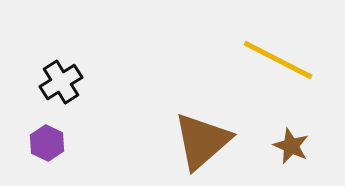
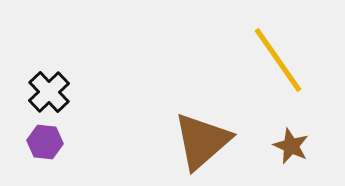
yellow line: rotated 28 degrees clockwise
black cross: moved 12 px left, 10 px down; rotated 12 degrees counterclockwise
purple hexagon: moved 2 px left, 1 px up; rotated 20 degrees counterclockwise
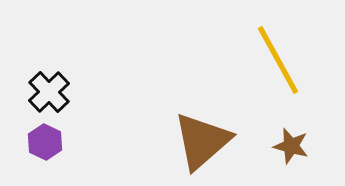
yellow line: rotated 6 degrees clockwise
purple hexagon: rotated 20 degrees clockwise
brown star: rotated 9 degrees counterclockwise
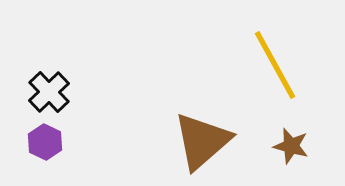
yellow line: moved 3 px left, 5 px down
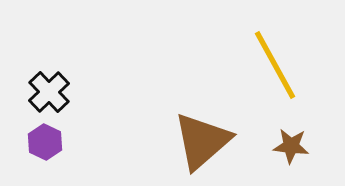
brown star: rotated 9 degrees counterclockwise
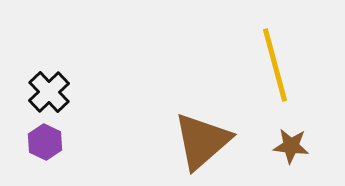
yellow line: rotated 14 degrees clockwise
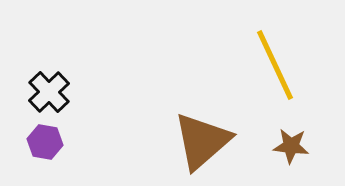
yellow line: rotated 10 degrees counterclockwise
purple hexagon: rotated 16 degrees counterclockwise
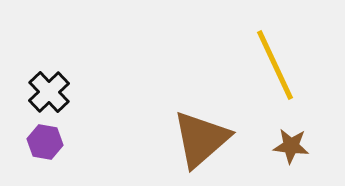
brown triangle: moved 1 px left, 2 px up
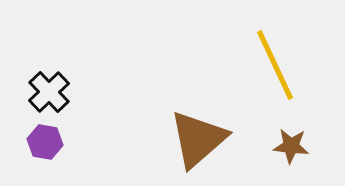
brown triangle: moved 3 px left
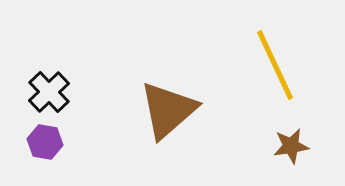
brown triangle: moved 30 px left, 29 px up
brown star: rotated 15 degrees counterclockwise
